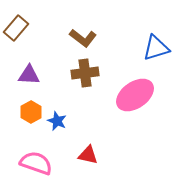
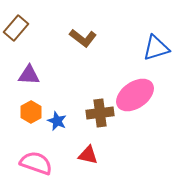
brown cross: moved 15 px right, 40 px down
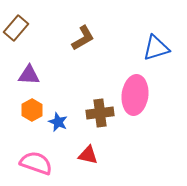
brown L-shape: rotated 68 degrees counterclockwise
pink ellipse: rotated 48 degrees counterclockwise
orange hexagon: moved 1 px right, 2 px up
blue star: moved 1 px right, 1 px down
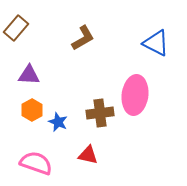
blue triangle: moved 5 px up; rotated 44 degrees clockwise
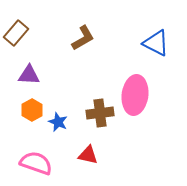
brown rectangle: moved 5 px down
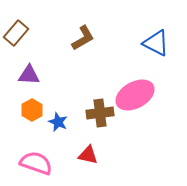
pink ellipse: rotated 54 degrees clockwise
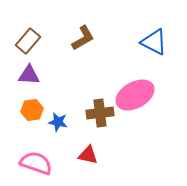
brown rectangle: moved 12 px right, 8 px down
blue triangle: moved 2 px left, 1 px up
orange hexagon: rotated 20 degrees clockwise
blue star: rotated 12 degrees counterclockwise
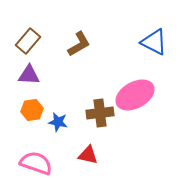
brown L-shape: moved 4 px left, 6 px down
